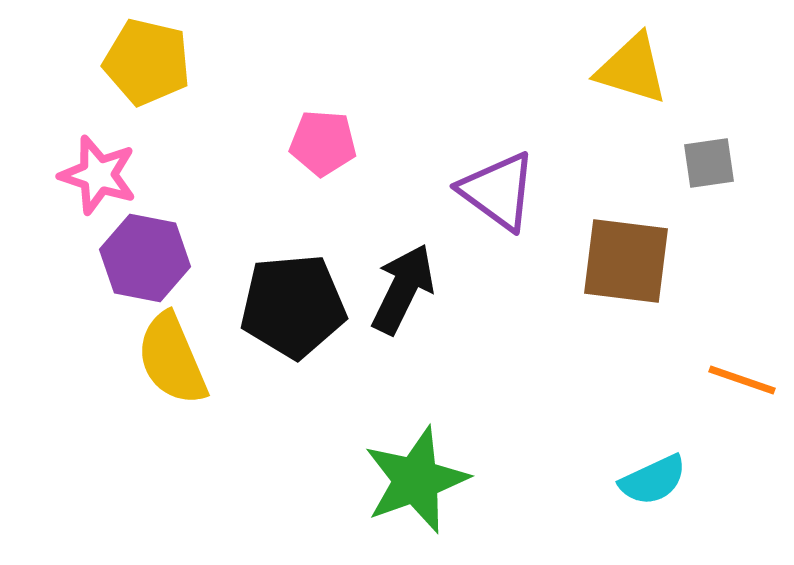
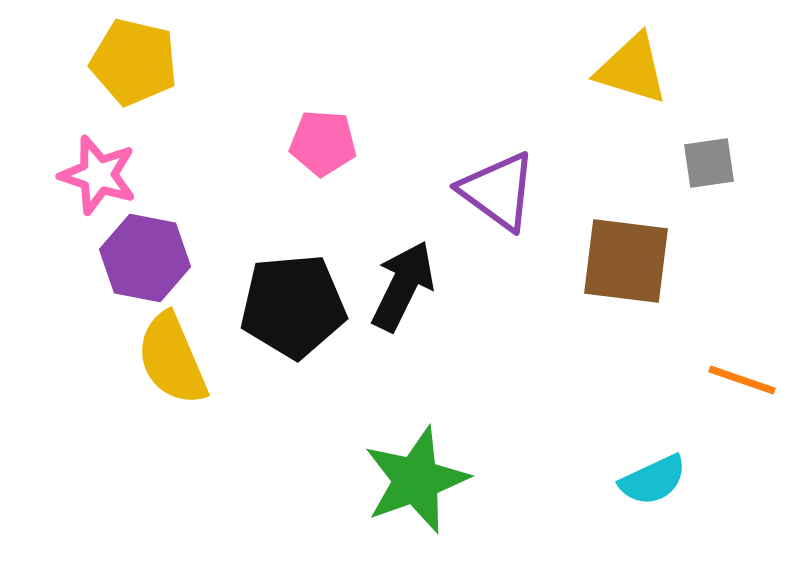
yellow pentagon: moved 13 px left
black arrow: moved 3 px up
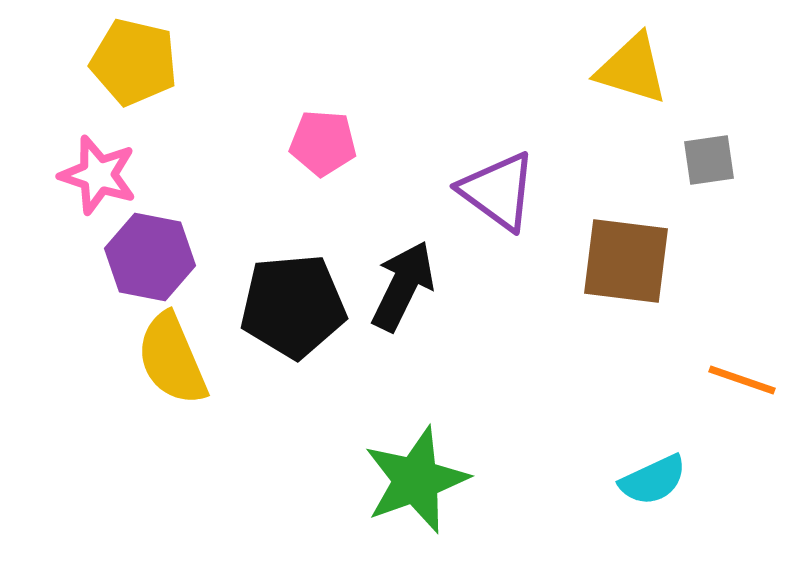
gray square: moved 3 px up
purple hexagon: moved 5 px right, 1 px up
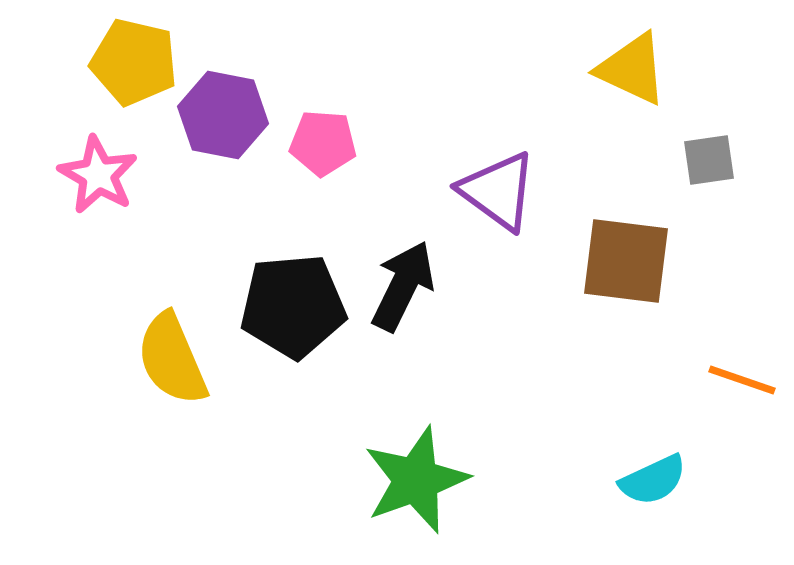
yellow triangle: rotated 8 degrees clockwise
pink star: rotated 12 degrees clockwise
purple hexagon: moved 73 px right, 142 px up
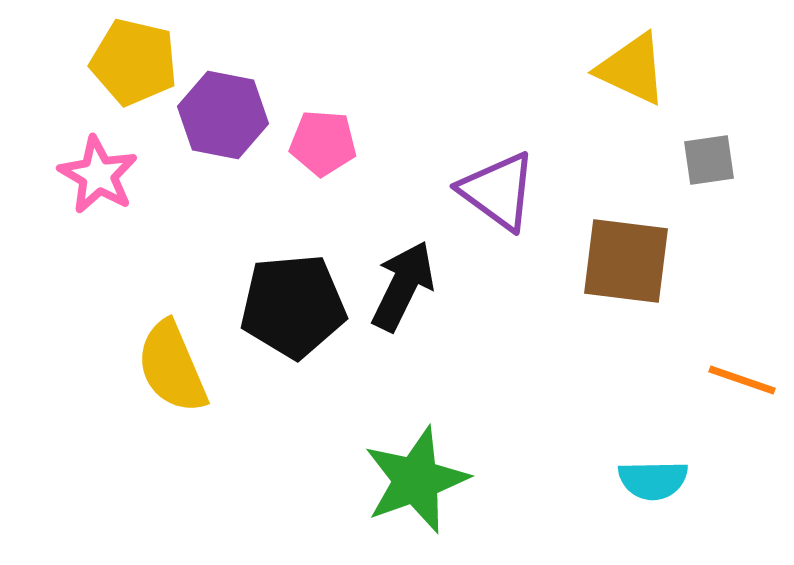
yellow semicircle: moved 8 px down
cyan semicircle: rotated 24 degrees clockwise
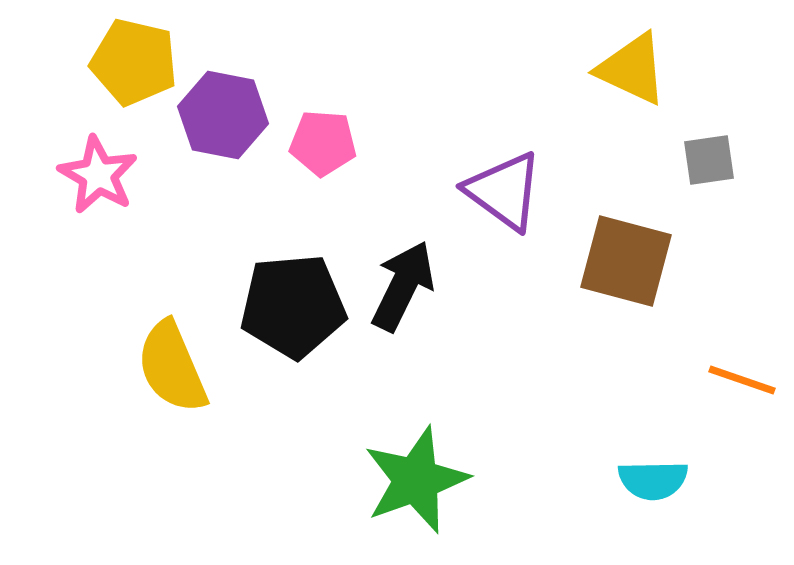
purple triangle: moved 6 px right
brown square: rotated 8 degrees clockwise
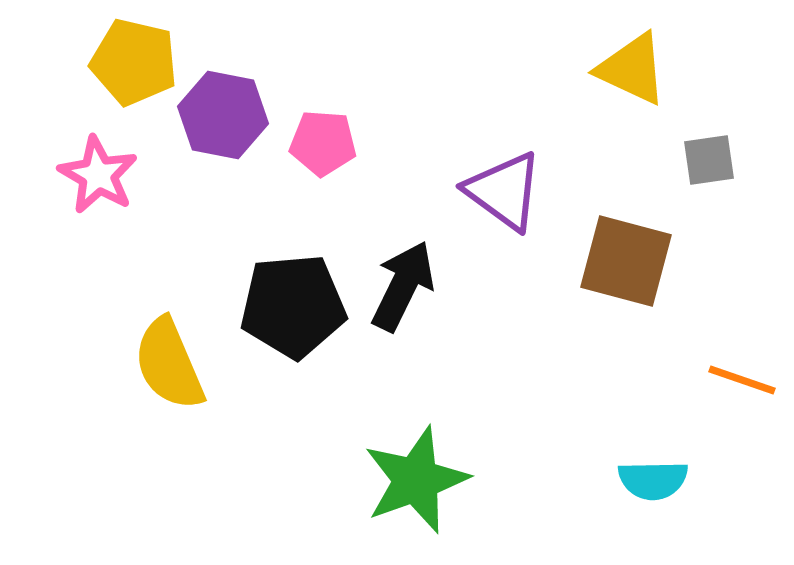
yellow semicircle: moved 3 px left, 3 px up
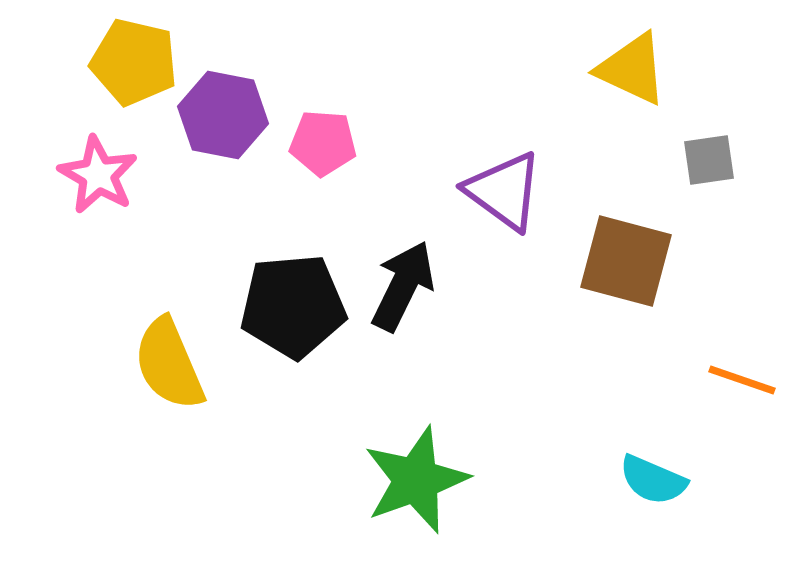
cyan semicircle: rotated 24 degrees clockwise
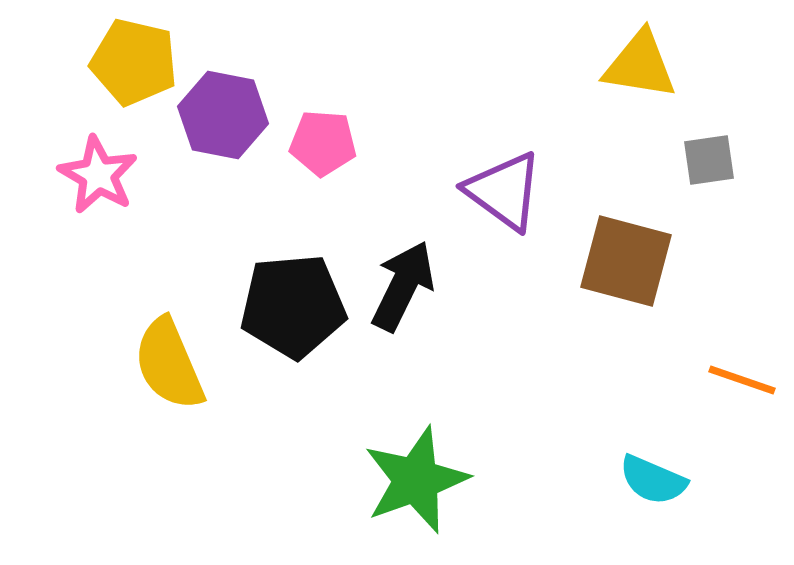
yellow triangle: moved 8 px right, 4 px up; rotated 16 degrees counterclockwise
